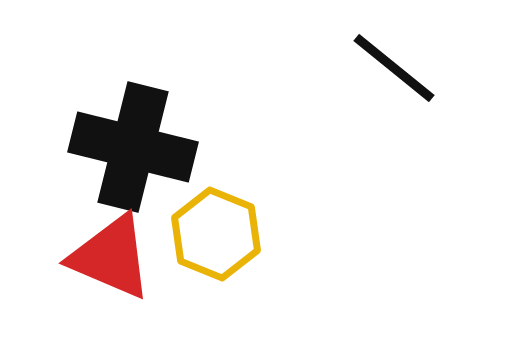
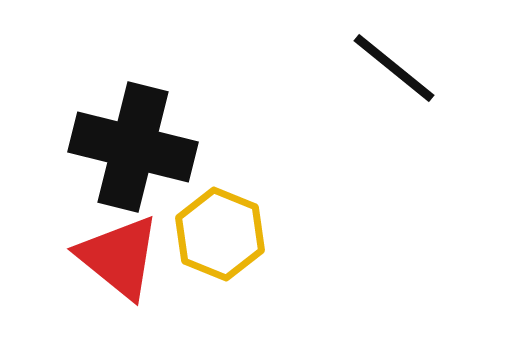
yellow hexagon: moved 4 px right
red triangle: moved 8 px right; rotated 16 degrees clockwise
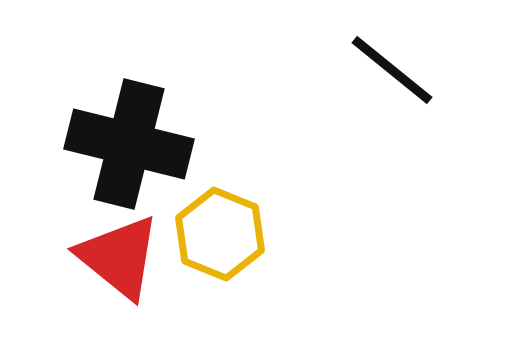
black line: moved 2 px left, 2 px down
black cross: moved 4 px left, 3 px up
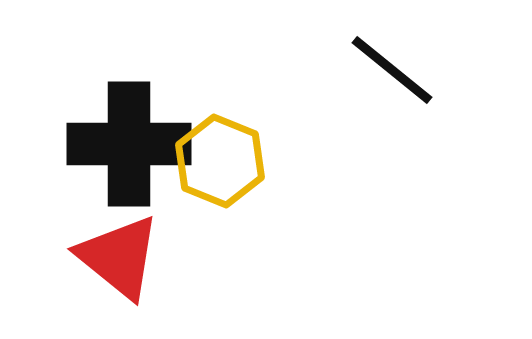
black cross: rotated 14 degrees counterclockwise
yellow hexagon: moved 73 px up
